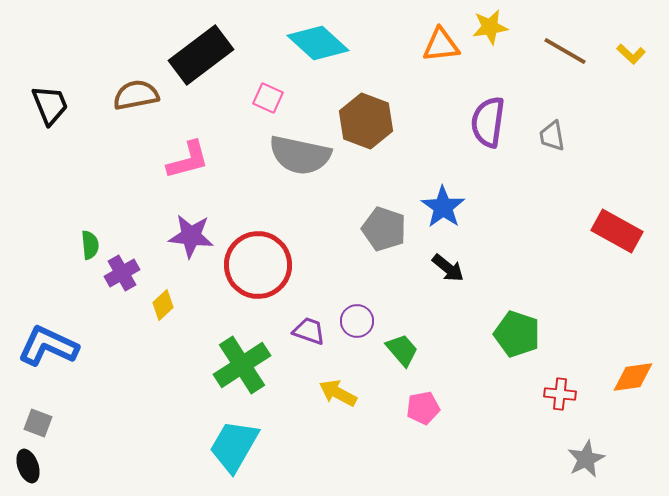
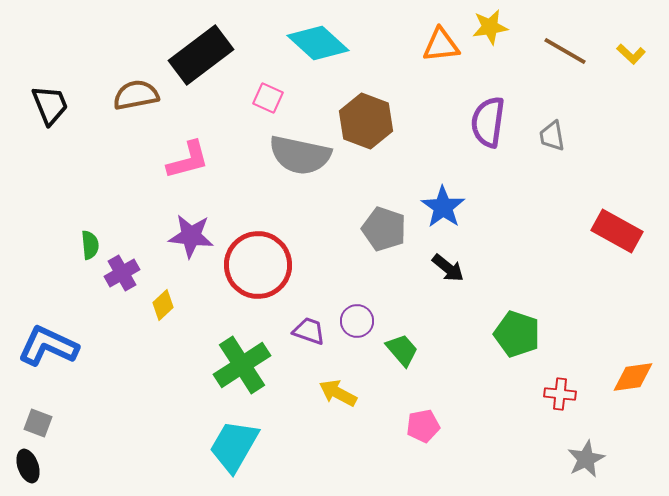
pink pentagon: moved 18 px down
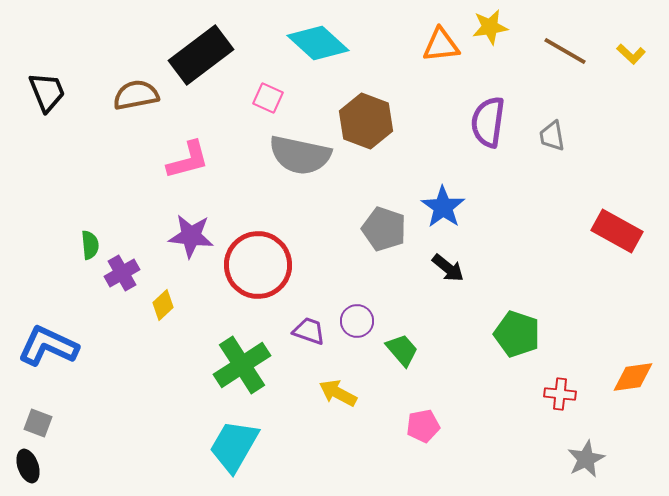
black trapezoid: moved 3 px left, 13 px up
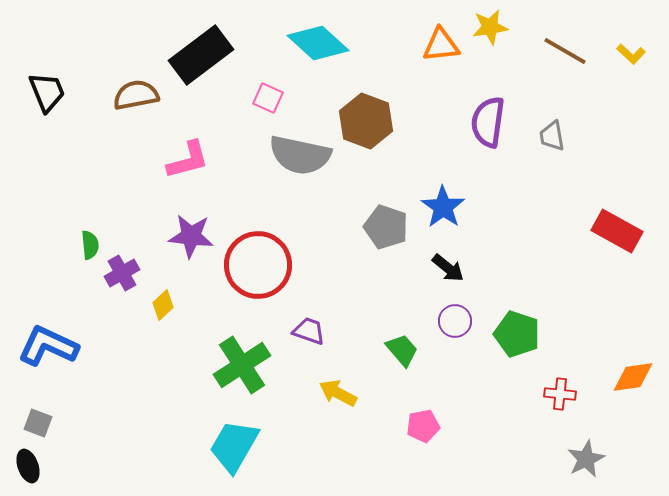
gray pentagon: moved 2 px right, 2 px up
purple circle: moved 98 px right
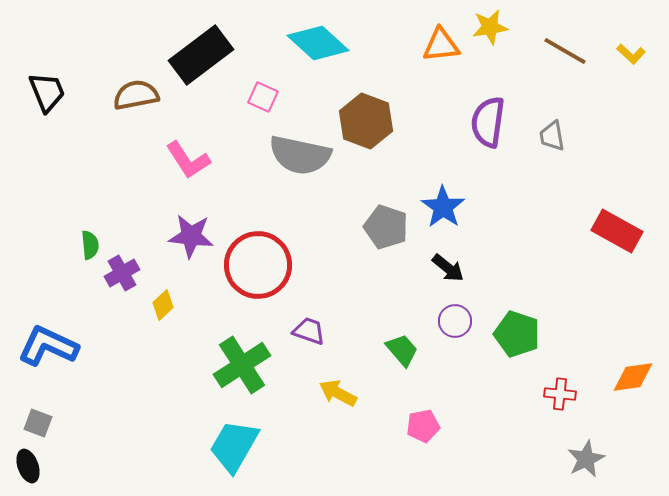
pink square: moved 5 px left, 1 px up
pink L-shape: rotated 72 degrees clockwise
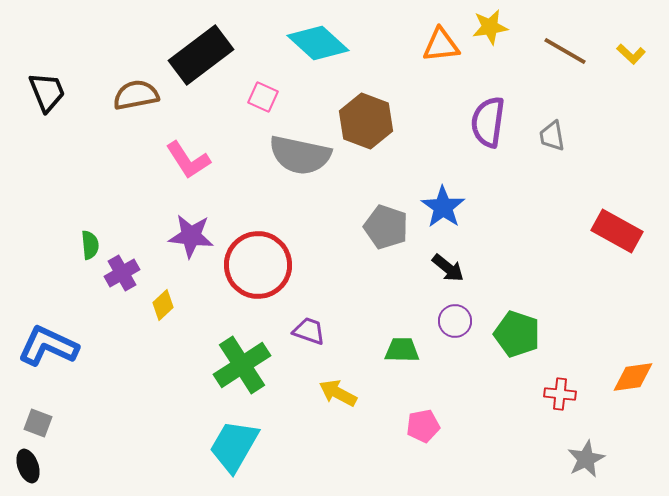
green trapezoid: rotated 48 degrees counterclockwise
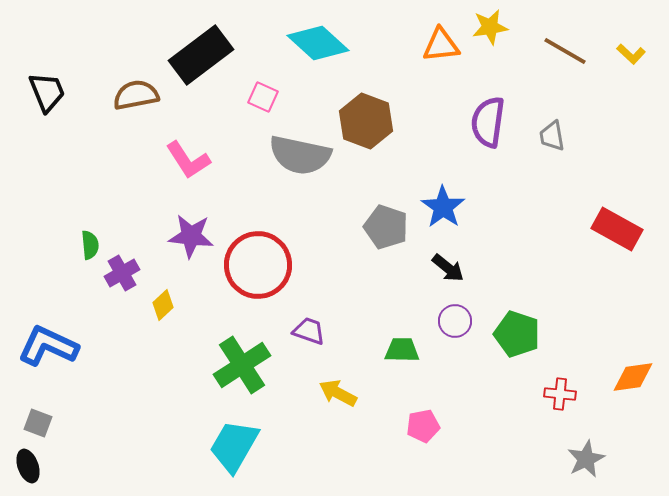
red rectangle: moved 2 px up
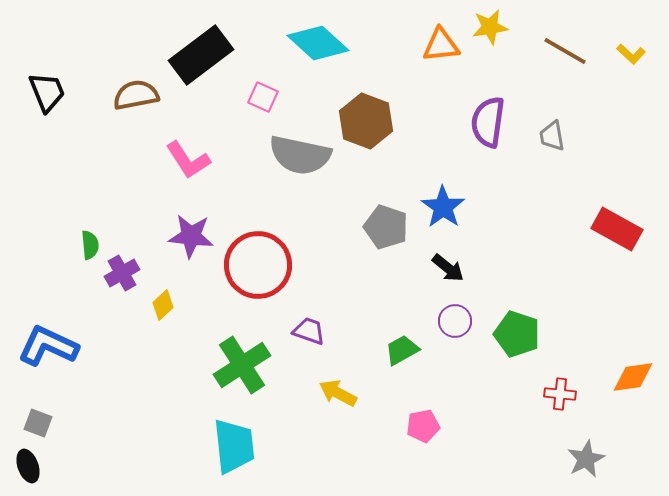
green trapezoid: rotated 30 degrees counterclockwise
cyan trapezoid: rotated 144 degrees clockwise
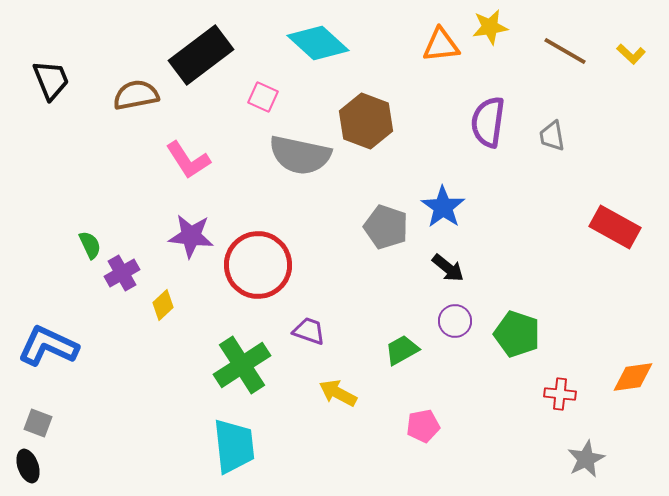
black trapezoid: moved 4 px right, 12 px up
red rectangle: moved 2 px left, 2 px up
green semicircle: rotated 20 degrees counterclockwise
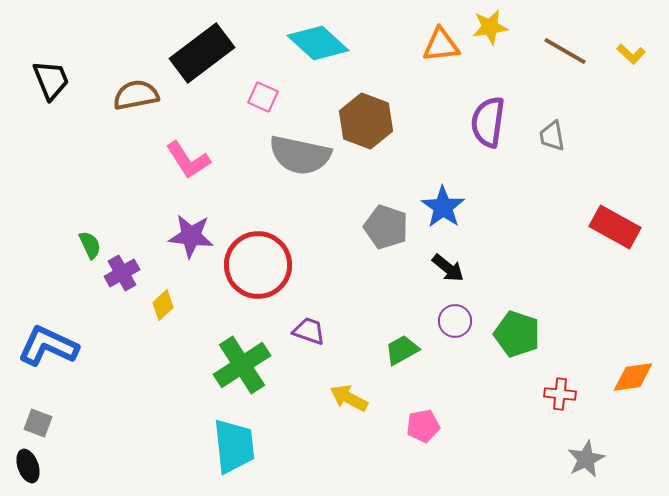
black rectangle: moved 1 px right, 2 px up
yellow arrow: moved 11 px right, 5 px down
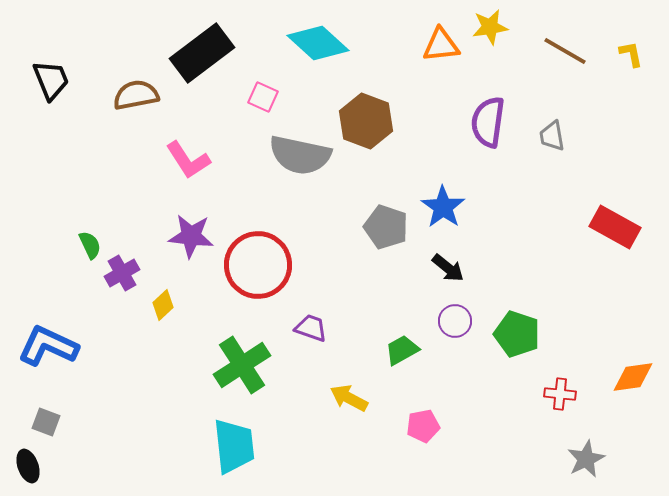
yellow L-shape: rotated 144 degrees counterclockwise
purple trapezoid: moved 2 px right, 3 px up
gray square: moved 8 px right, 1 px up
